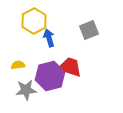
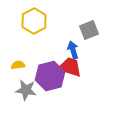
blue arrow: moved 24 px right, 12 px down
gray star: rotated 15 degrees clockwise
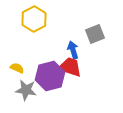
yellow hexagon: moved 2 px up
gray square: moved 6 px right, 4 px down
yellow semicircle: moved 1 px left, 3 px down; rotated 32 degrees clockwise
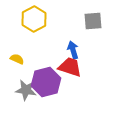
gray square: moved 2 px left, 13 px up; rotated 18 degrees clockwise
yellow semicircle: moved 9 px up
purple hexagon: moved 4 px left, 6 px down
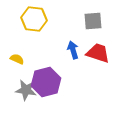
yellow hexagon: rotated 25 degrees counterclockwise
red trapezoid: moved 28 px right, 14 px up
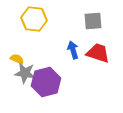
gray star: moved 1 px left, 17 px up
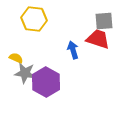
gray square: moved 11 px right
red trapezoid: moved 14 px up
yellow semicircle: moved 1 px left, 1 px up
purple hexagon: rotated 16 degrees counterclockwise
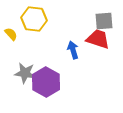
yellow semicircle: moved 5 px left, 24 px up; rotated 24 degrees clockwise
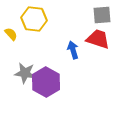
gray square: moved 2 px left, 6 px up
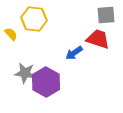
gray square: moved 4 px right
blue arrow: moved 1 px right, 3 px down; rotated 108 degrees counterclockwise
